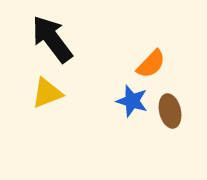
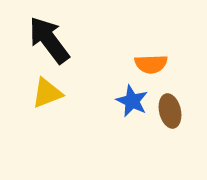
black arrow: moved 3 px left, 1 px down
orange semicircle: rotated 44 degrees clockwise
blue star: rotated 8 degrees clockwise
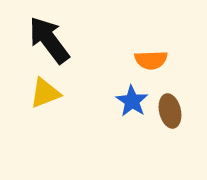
orange semicircle: moved 4 px up
yellow triangle: moved 2 px left
blue star: rotated 8 degrees clockwise
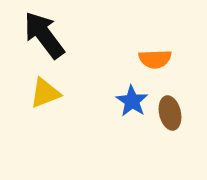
black arrow: moved 5 px left, 5 px up
orange semicircle: moved 4 px right, 1 px up
brown ellipse: moved 2 px down
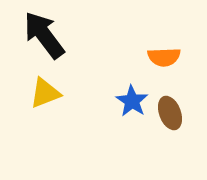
orange semicircle: moved 9 px right, 2 px up
brown ellipse: rotated 8 degrees counterclockwise
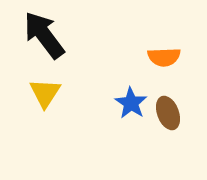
yellow triangle: rotated 36 degrees counterclockwise
blue star: moved 1 px left, 2 px down
brown ellipse: moved 2 px left
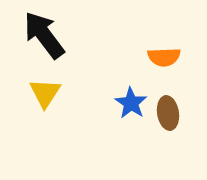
brown ellipse: rotated 12 degrees clockwise
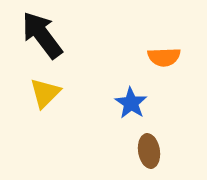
black arrow: moved 2 px left
yellow triangle: rotated 12 degrees clockwise
brown ellipse: moved 19 px left, 38 px down
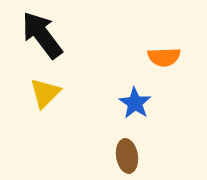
blue star: moved 4 px right
brown ellipse: moved 22 px left, 5 px down
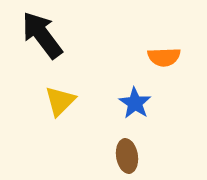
yellow triangle: moved 15 px right, 8 px down
